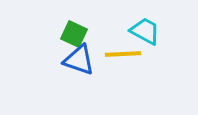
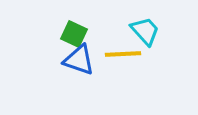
cyan trapezoid: rotated 20 degrees clockwise
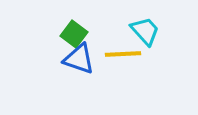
green square: rotated 12 degrees clockwise
blue triangle: moved 1 px up
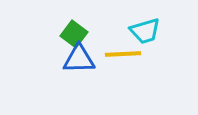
cyan trapezoid: rotated 116 degrees clockwise
blue triangle: rotated 20 degrees counterclockwise
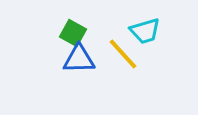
green square: moved 1 px left, 1 px up; rotated 8 degrees counterclockwise
yellow line: rotated 51 degrees clockwise
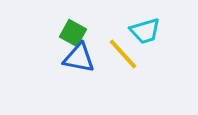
blue triangle: moved 1 px up; rotated 12 degrees clockwise
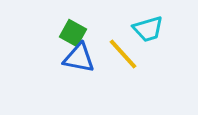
cyan trapezoid: moved 3 px right, 2 px up
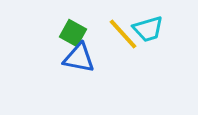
yellow line: moved 20 px up
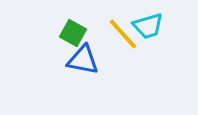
cyan trapezoid: moved 3 px up
blue triangle: moved 4 px right, 2 px down
